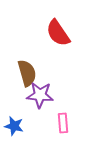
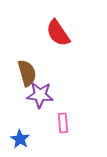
blue star: moved 6 px right, 13 px down; rotated 18 degrees clockwise
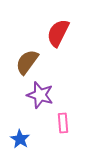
red semicircle: rotated 60 degrees clockwise
brown semicircle: moved 11 px up; rotated 128 degrees counterclockwise
purple star: rotated 12 degrees clockwise
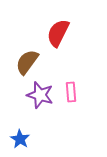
pink rectangle: moved 8 px right, 31 px up
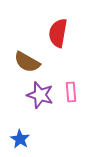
red semicircle: rotated 16 degrees counterclockwise
brown semicircle: rotated 96 degrees counterclockwise
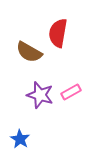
brown semicircle: moved 2 px right, 10 px up
pink rectangle: rotated 66 degrees clockwise
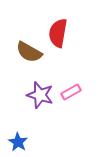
blue star: moved 2 px left, 3 px down
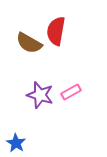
red semicircle: moved 2 px left, 2 px up
brown semicircle: moved 9 px up
blue star: moved 2 px left, 1 px down
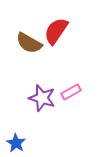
red semicircle: rotated 24 degrees clockwise
purple star: moved 2 px right, 3 px down
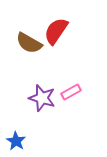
blue star: moved 2 px up
